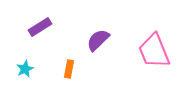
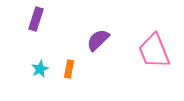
purple rectangle: moved 4 px left, 8 px up; rotated 40 degrees counterclockwise
cyan star: moved 15 px right
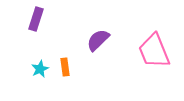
orange rectangle: moved 4 px left, 2 px up; rotated 18 degrees counterclockwise
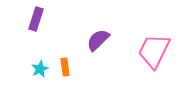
pink trapezoid: rotated 48 degrees clockwise
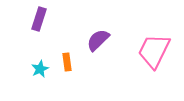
purple rectangle: moved 3 px right
orange rectangle: moved 2 px right, 5 px up
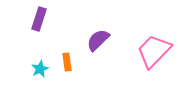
pink trapezoid: rotated 18 degrees clockwise
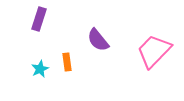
purple semicircle: rotated 85 degrees counterclockwise
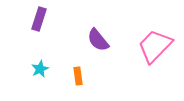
pink trapezoid: moved 1 px right, 5 px up
orange rectangle: moved 11 px right, 14 px down
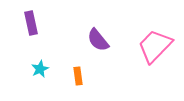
purple rectangle: moved 8 px left, 4 px down; rotated 30 degrees counterclockwise
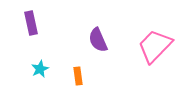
purple semicircle: rotated 15 degrees clockwise
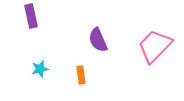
purple rectangle: moved 7 px up
cyan star: rotated 12 degrees clockwise
orange rectangle: moved 3 px right, 1 px up
